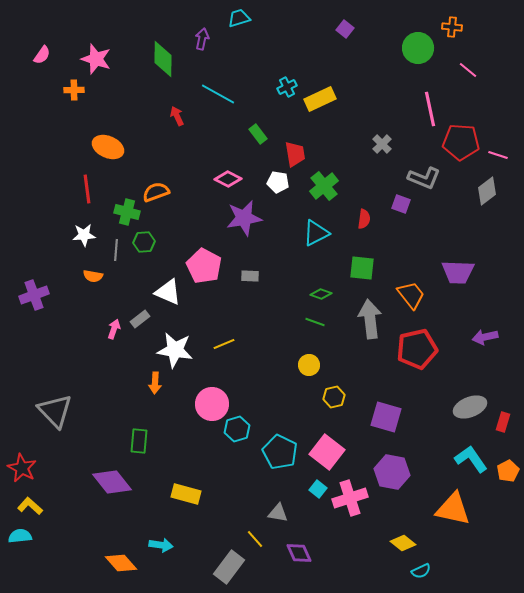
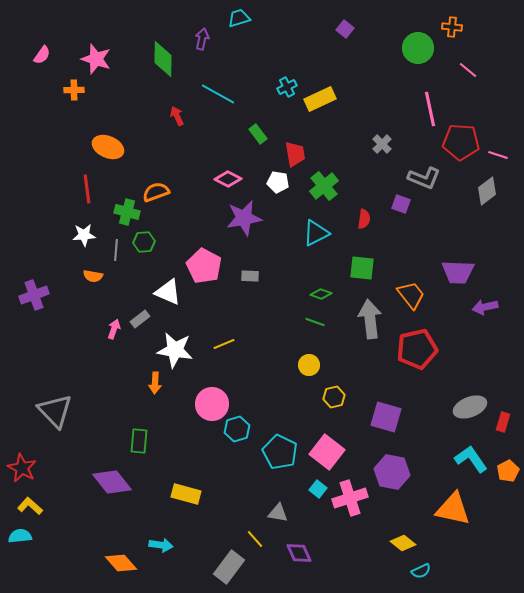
purple arrow at (485, 337): moved 30 px up
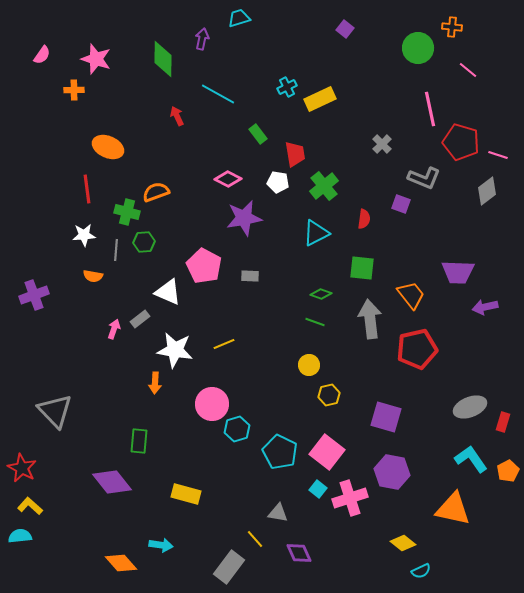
red pentagon at (461, 142): rotated 12 degrees clockwise
yellow hexagon at (334, 397): moved 5 px left, 2 px up
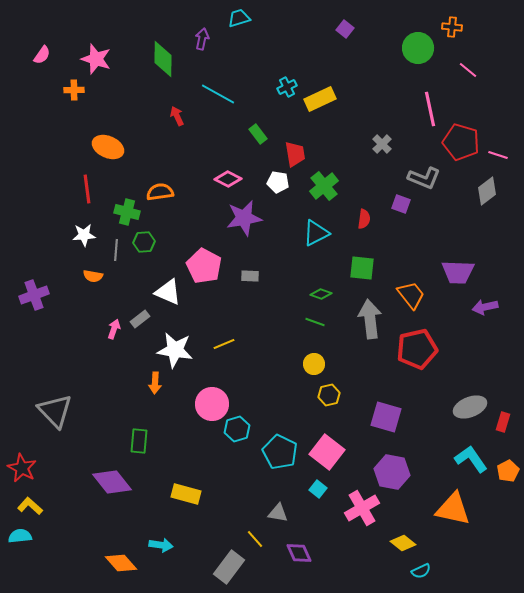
orange semicircle at (156, 192): moved 4 px right; rotated 12 degrees clockwise
yellow circle at (309, 365): moved 5 px right, 1 px up
pink cross at (350, 498): moved 12 px right, 10 px down; rotated 12 degrees counterclockwise
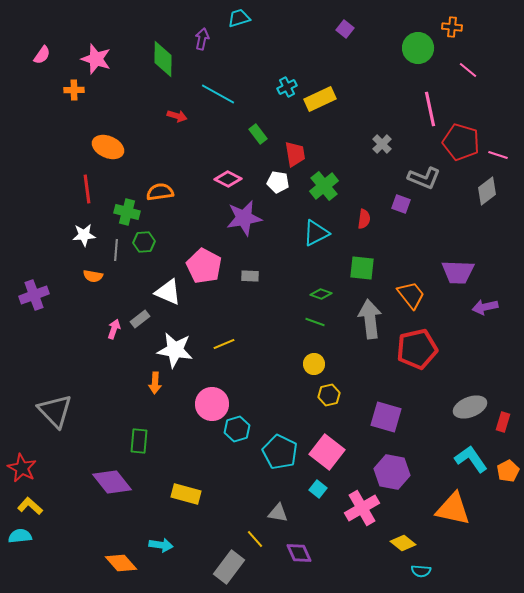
red arrow at (177, 116): rotated 132 degrees clockwise
cyan semicircle at (421, 571): rotated 30 degrees clockwise
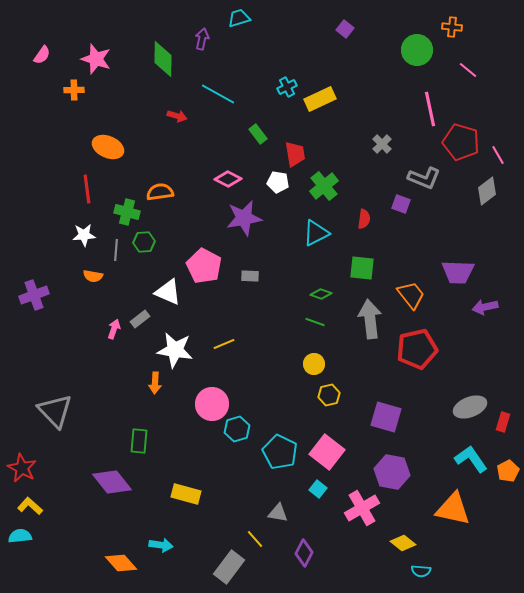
green circle at (418, 48): moved 1 px left, 2 px down
pink line at (498, 155): rotated 42 degrees clockwise
purple diamond at (299, 553): moved 5 px right; rotated 52 degrees clockwise
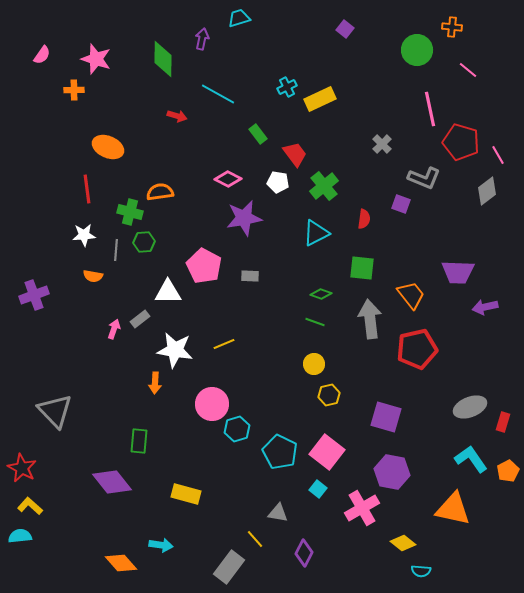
red trapezoid at (295, 154): rotated 28 degrees counterclockwise
green cross at (127, 212): moved 3 px right
white triangle at (168, 292): rotated 24 degrees counterclockwise
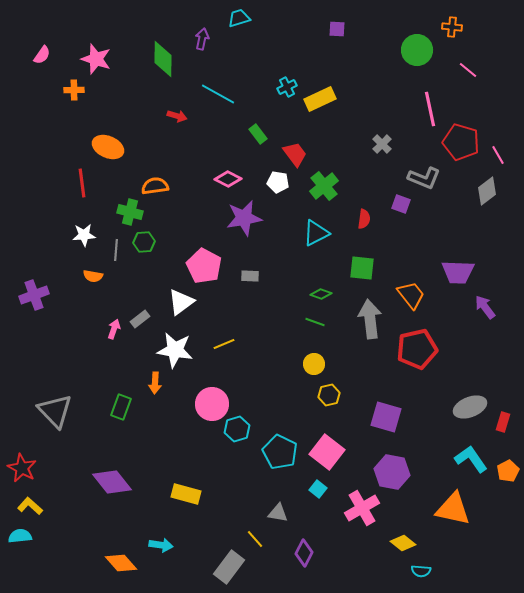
purple square at (345, 29): moved 8 px left; rotated 36 degrees counterclockwise
red line at (87, 189): moved 5 px left, 6 px up
orange semicircle at (160, 192): moved 5 px left, 6 px up
white triangle at (168, 292): moved 13 px right, 10 px down; rotated 36 degrees counterclockwise
purple arrow at (485, 307): rotated 65 degrees clockwise
green rectangle at (139, 441): moved 18 px left, 34 px up; rotated 15 degrees clockwise
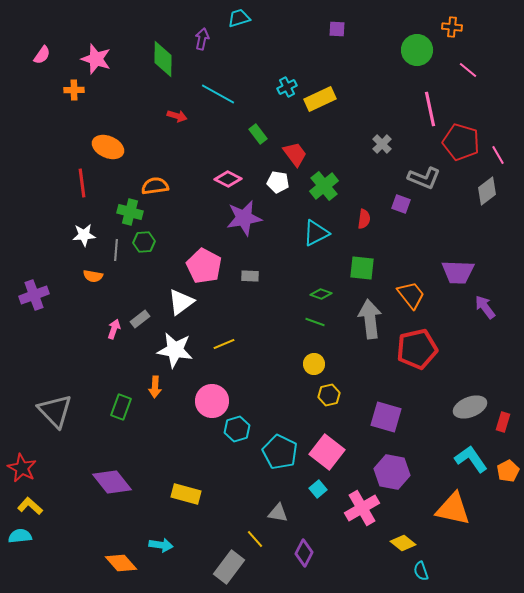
orange arrow at (155, 383): moved 4 px down
pink circle at (212, 404): moved 3 px up
cyan square at (318, 489): rotated 12 degrees clockwise
cyan semicircle at (421, 571): rotated 66 degrees clockwise
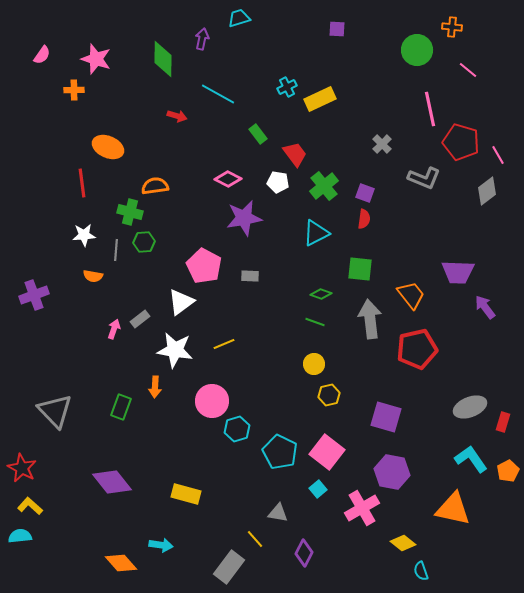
purple square at (401, 204): moved 36 px left, 11 px up
green square at (362, 268): moved 2 px left, 1 px down
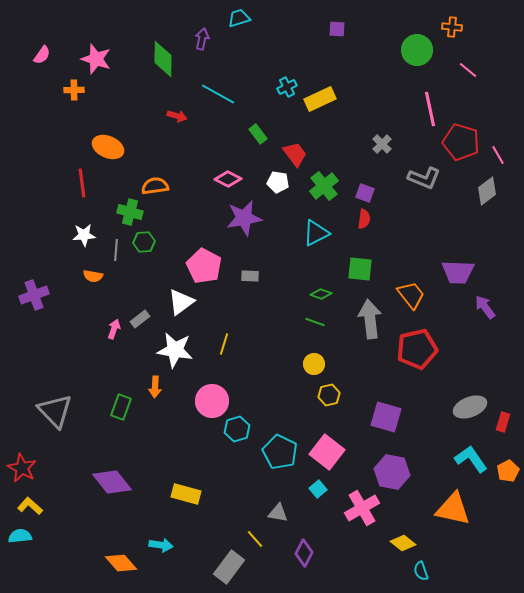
yellow line at (224, 344): rotated 50 degrees counterclockwise
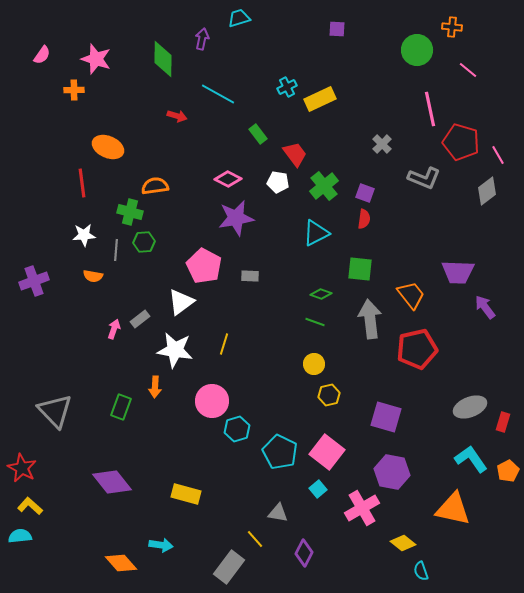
purple star at (244, 218): moved 8 px left
purple cross at (34, 295): moved 14 px up
